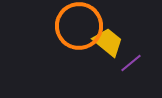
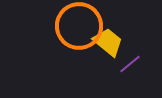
purple line: moved 1 px left, 1 px down
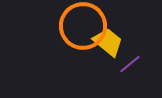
orange circle: moved 4 px right
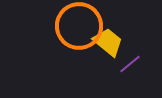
orange circle: moved 4 px left
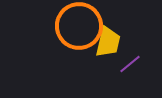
yellow trapezoid: rotated 64 degrees clockwise
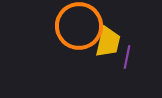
purple line: moved 3 px left, 7 px up; rotated 40 degrees counterclockwise
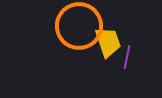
yellow trapezoid: rotated 32 degrees counterclockwise
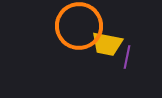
yellow trapezoid: moved 1 px left, 2 px down; rotated 120 degrees clockwise
